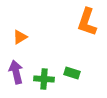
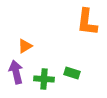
orange L-shape: rotated 12 degrees counterclockwise
orange triangle: moved 5 px right, 9 px down
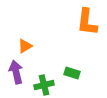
green cross: moved 6 px down; rotated 18 degrees counterclockwise
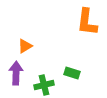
purple arrow: moved 1 px down; rotated 15 degrees clockwise
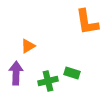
orange L-shape: rotated 16 degrees counterclockwise
orange triangle: moved 3 px right
green cross: moved 4 px right, 4 px up
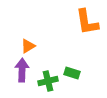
purple arrow: moved 6 px right, 3 px up
